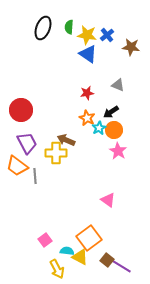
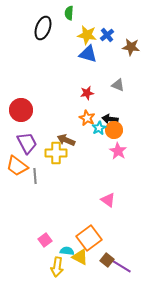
green semicircle: moved 14 px up
blue triangle: rotated 18 degrees counterclockwise
black arrow: moved 1 px left, 7 px down; rotated 42 degrees clockwise
yellow arrow: moved 2 px up; rotated 36 degrees clockwise
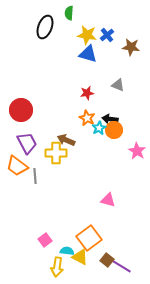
black ellipse: moved 2 px right, 1 px up
pink star: moved 19 px right
pink triangle: rotated 21 degrees counterclockwise
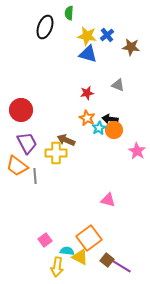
yellow star: moved 1 px down
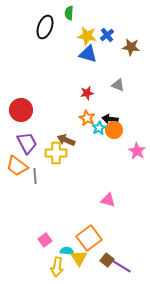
yellow triangle: moved 1 px left, 1 px down; rotated 30 degrees clockwise
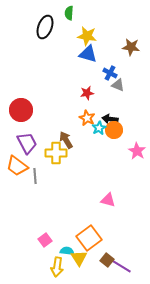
blue cross: moved 3 px right, 38 px down; rotated 24 degrees counterclockwise
brown arrow: rotated 36 degrees clockwise
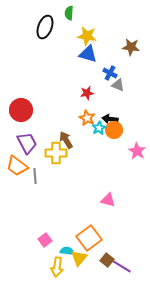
yellow triangle: rotated 12 degrees clockwise
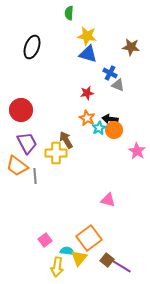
black ellipse: moved 13 px left, 20 px down
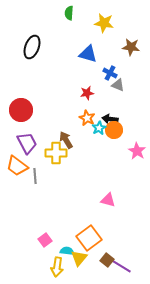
yellow star: moved 17 px right, 13 px up
